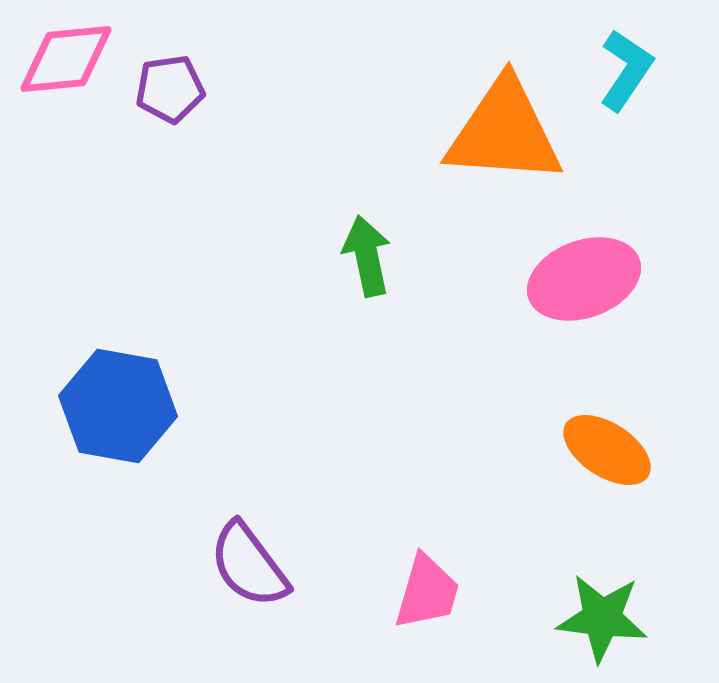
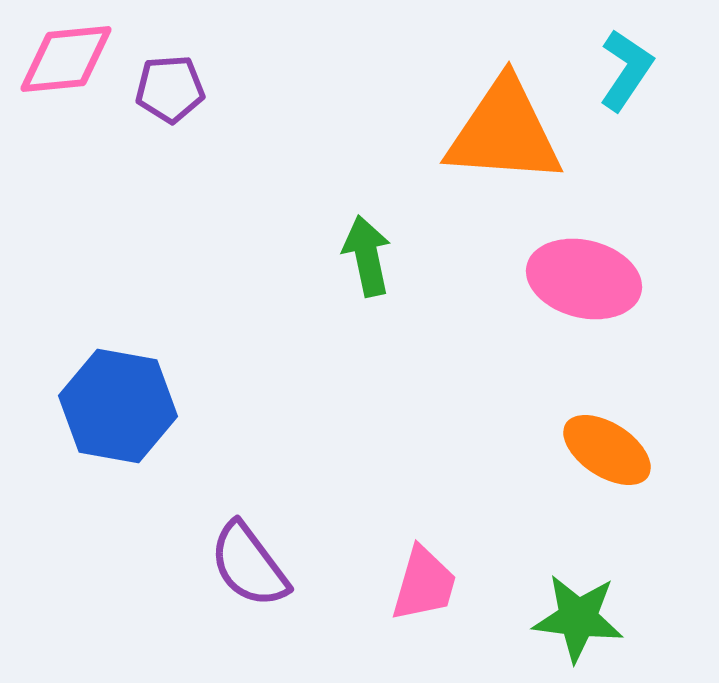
purple pentagon: rotated 4 degrees clockwise
pink ellipse: rotated 34 degrees clockwise
pink trapezoid: moved 3 px left, 8 px up
green star: moved 24 px left
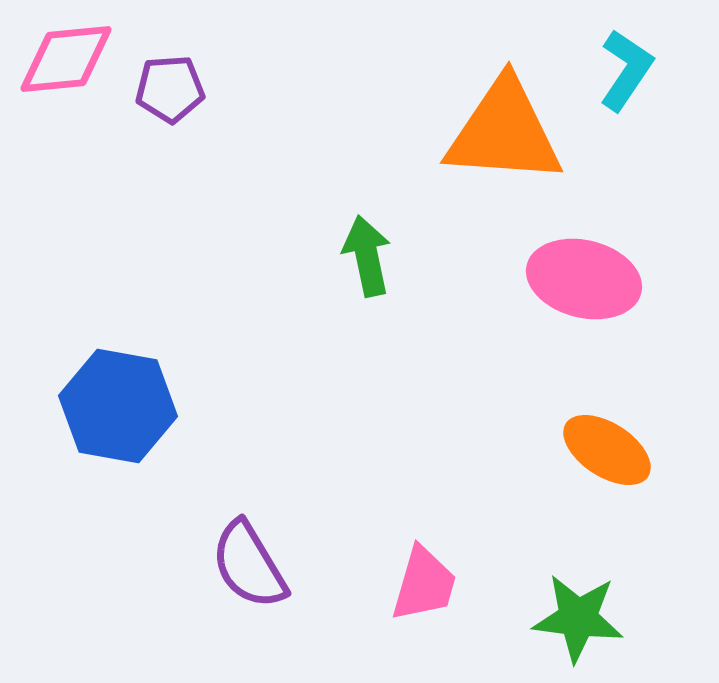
purple semicircle: rotated 6 degrees clockwise
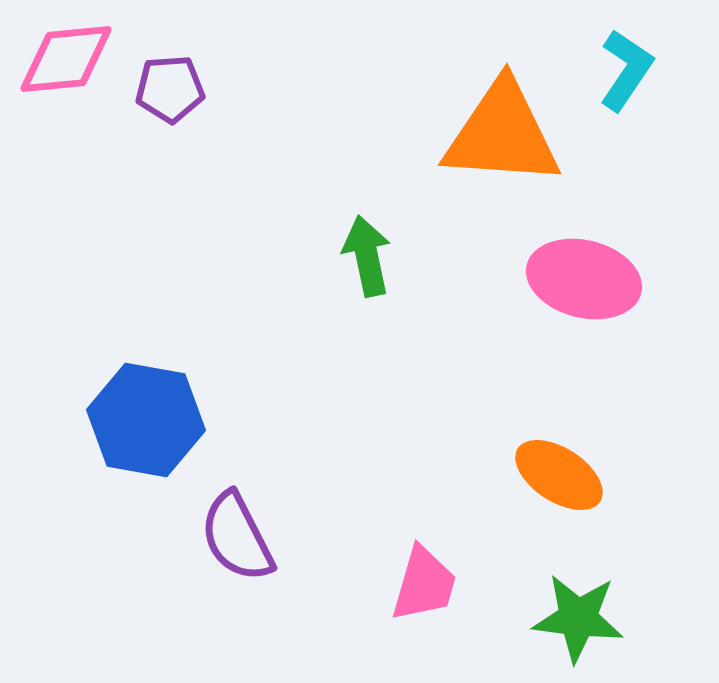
orange triangle: moved 2 px left, 2 px down
blue hexagon: moved 28 px right, 14 px down
orange ellipse: moved 48 px left, 25 px down
purple semicircle: moved 12 px left, 28 px up; rotated 4 degrees clockwise
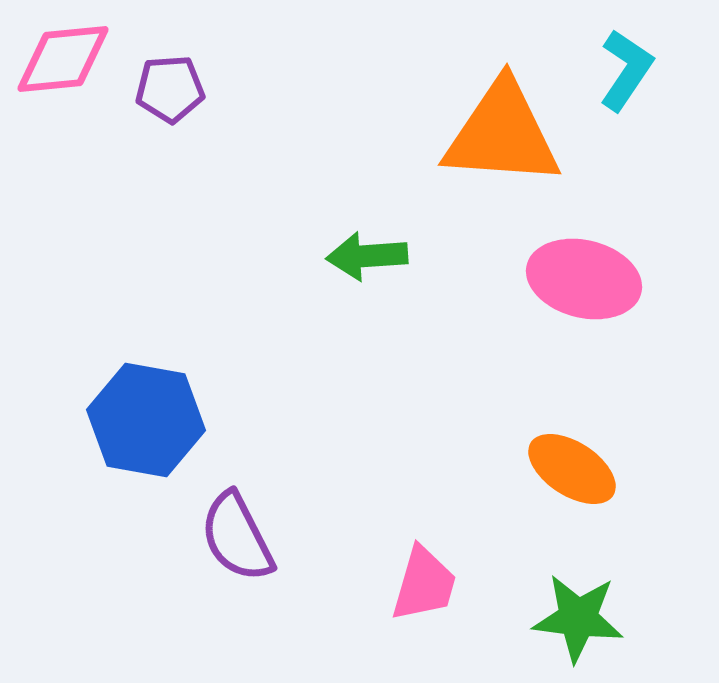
pink diamond: moved 3 px left
green arrow: rotated 82 degrees counterclockwise
orange ellipse: moved 13 px right, 6 px up
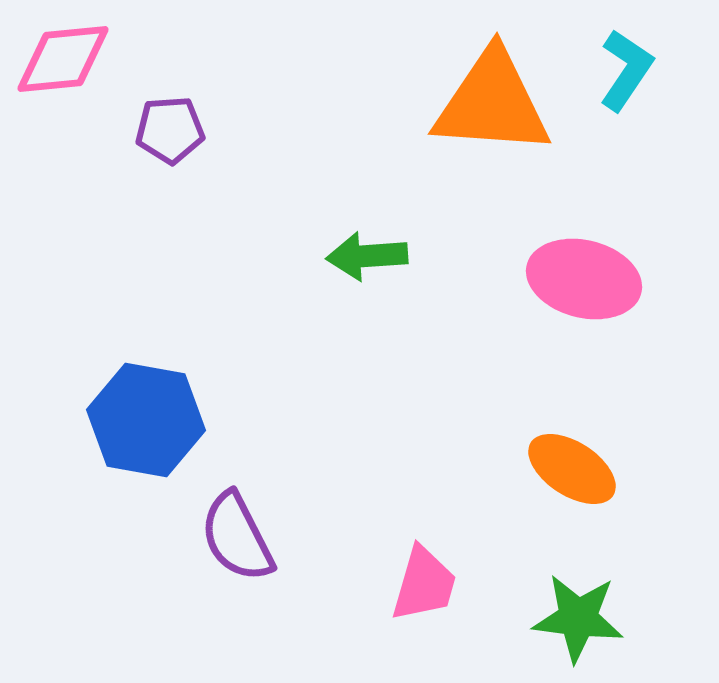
purple pentagon: moved 41 px down
orange triangle: moved 10 px left, 31 px up
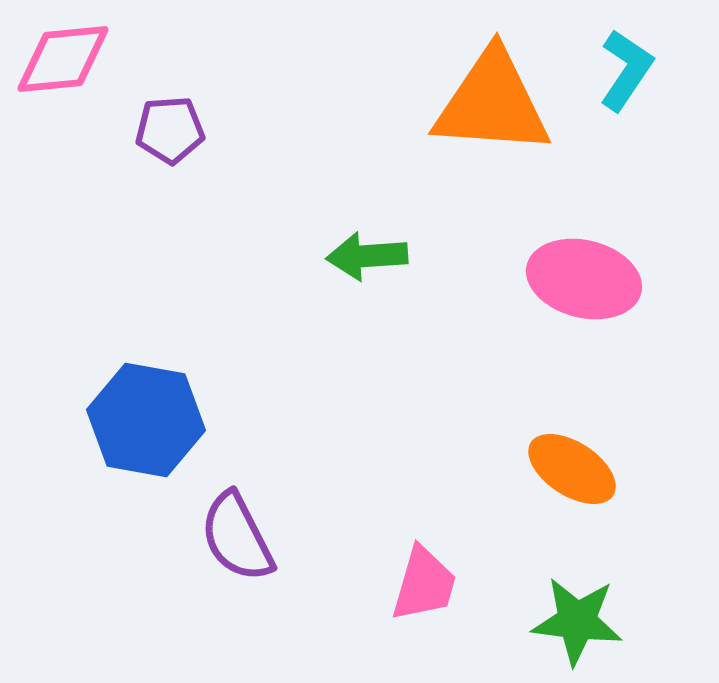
green star: moved 1 px left, 3 px down
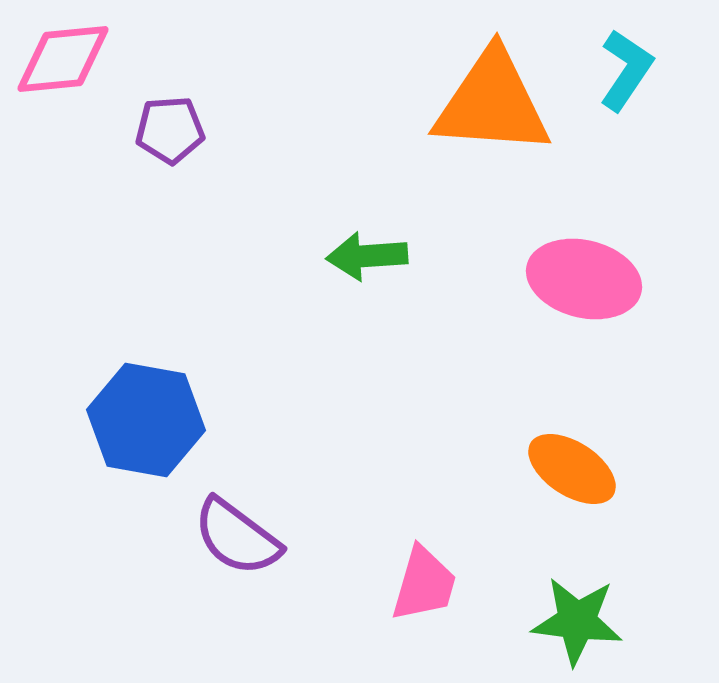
purple semicircle: rotated 26 degrees counterclockwise
